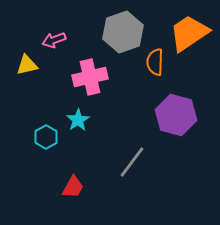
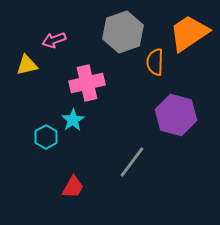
pink cross: moved 3 px left, 6 px down
cyan star: moved 5 px left
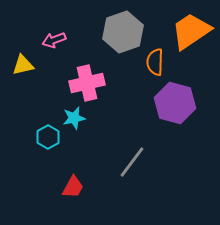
orange trapezoid: moved 2 px right, 2 px up
yellow triangle: moved 4 px left
purple hexagon: moved 1 px left, 12 px up
cyan star: moved 1 px right, 2 px up; rotated 20 degrees clockwise
cyan hexagon: moved 2 px right
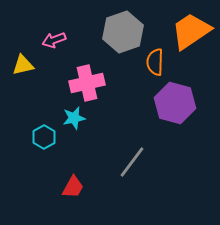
cyan hexagon: moved 4 px left
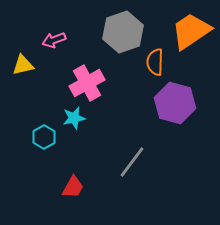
pink cross: rotated 16 degrees counterclockwise
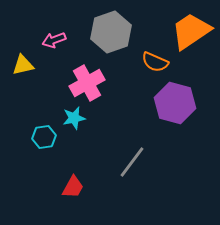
gray hexagon: moved 12 px left
orange semicircle: rotated 68 degrees counterclockwise
cyan hexagon: rotated 20 degrees clockwise
